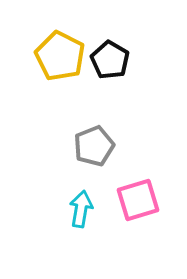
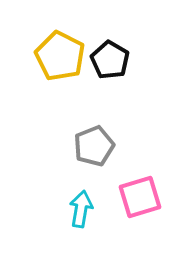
pink square: moved 2 px right, 3 px up
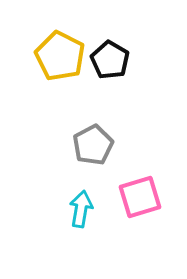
gray pentagon: moved 1 px left, 1 px up; rotated 6 degrees counterclockwise
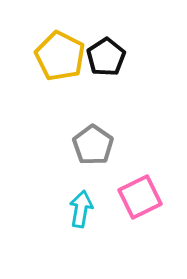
black pentagon: moved 4 px left, 3 px up; rotated 9 degrees clockwise
gray pentagon: rotated 9 degrees counterclockwise
pink square: rotated 9 degrees counterclockwise
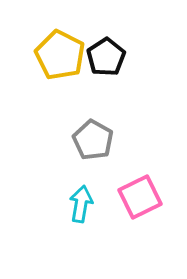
yellow pentagon: moved 1 px up
gray pentagon: moved 5 px up; rotated 6 degrees counterclockwise
cyan arrow: moved 5 px up
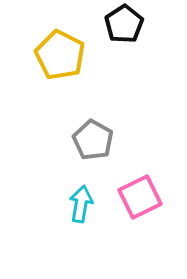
black pentagon: moved 18 px right, 33 px up
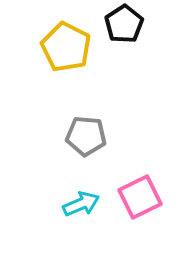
yellow pentagon: moved 6 px right, 8 px up
gray pentagon: moved 7 px left, 4 px up; rotated 24 degrees counterclockwise
cyan arrow: rotated 57 degrees clockwise
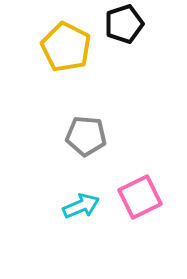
black pentagon: rotated 15 degrees clockwise
cyan arrow: moved 2 px down
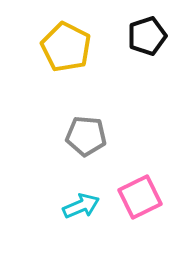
black pentagon: moved 23 px right, 12 px down
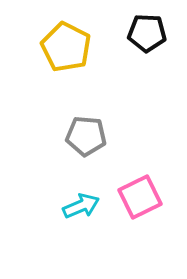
black pentagon: moved 3 px up; rotated 21 degrees clockwise
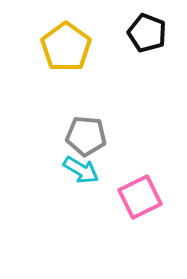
black pentagon: rotated 18 degrees clockwise
yellow pentagon: rotated 9 degrees clockwise
cyan arrow: moved 36 px up; rotated 54 degrees clockwise
